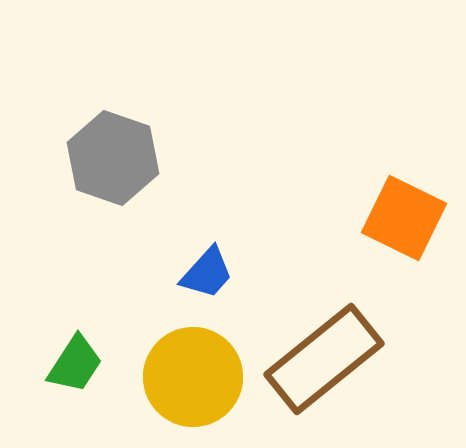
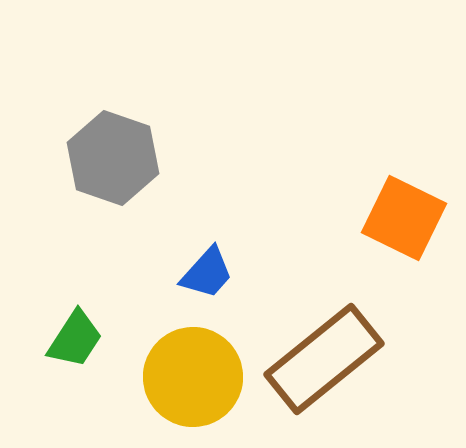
green trapezoid: moved 25 px up
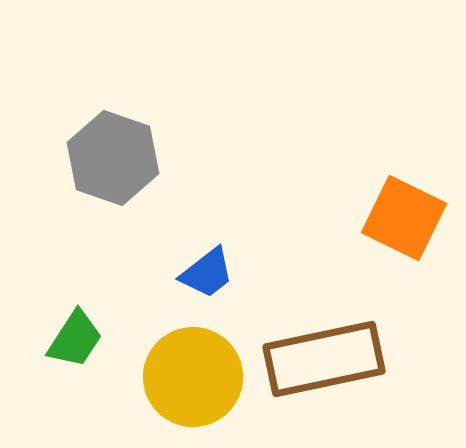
blue trapezoid: rotated 10 degrees clockwise
brown rectangle: rotated 27 degrees clockwise
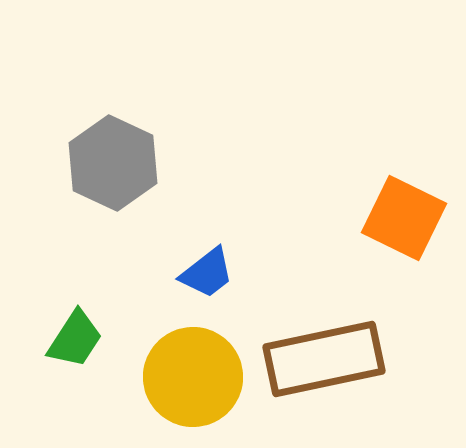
gray hexagon: moved 5 px down; rotated 6 degrees clockwise
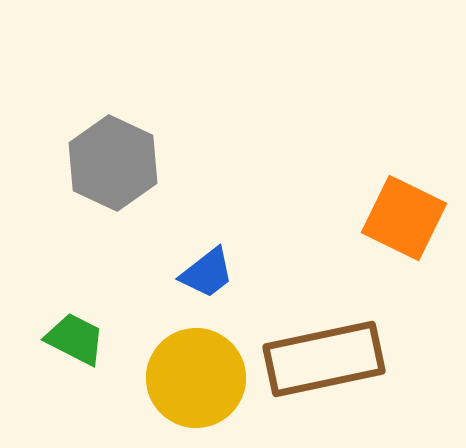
green trapezoid: rotated 96 degrees counterclockwise
yellow circle: moved 3 px right, 1 px down
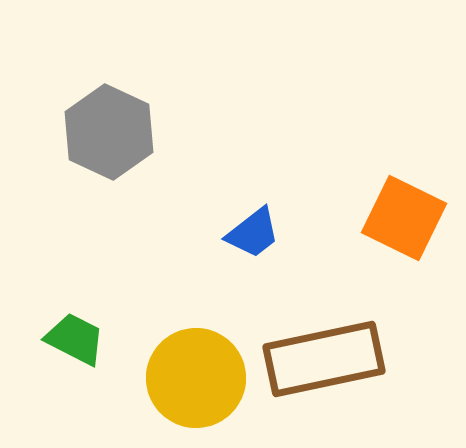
gray hexagon: moved 4 px left, 31 px up
blue trapezoid: moved 46 px right, 40 px up
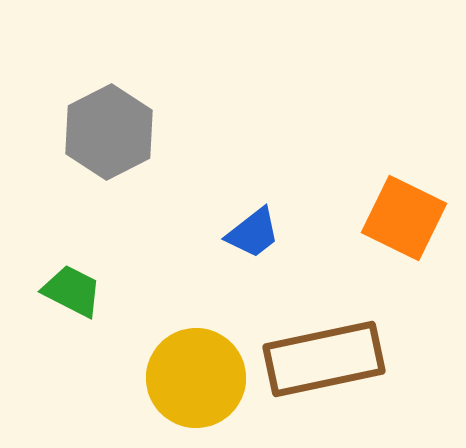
gray hexagon: rotated 8 degrees clockwise
green trapezoid: moved 3 px left, 48 px up
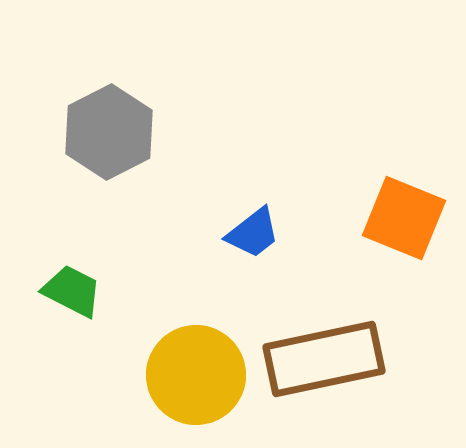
orange square: rotated 4 degrees counterclockwise
yellow circle: moved 3 px up
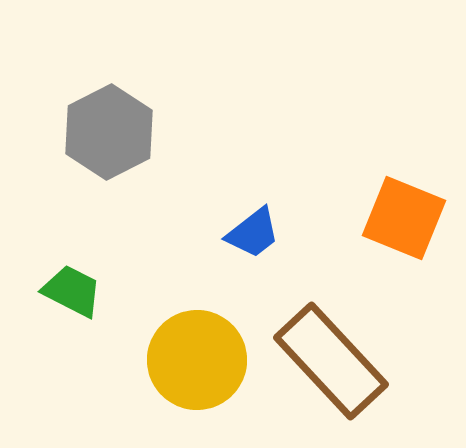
brown rectangle: moved 7 px right, 2 px down; rotated 59 degrees clockwise
yellow circle: moved 1 px right, 15 px up
